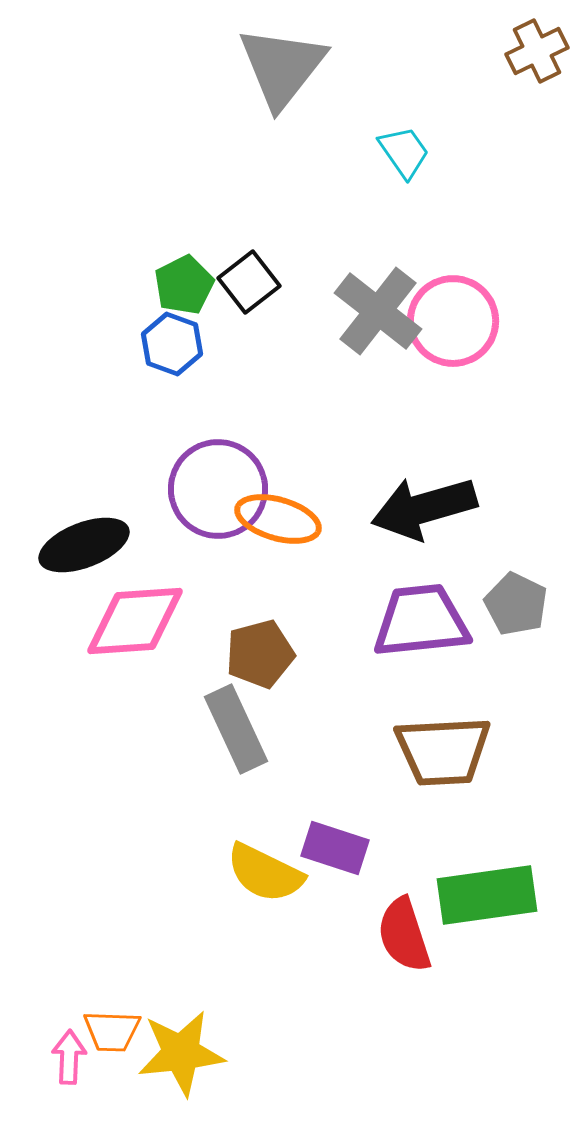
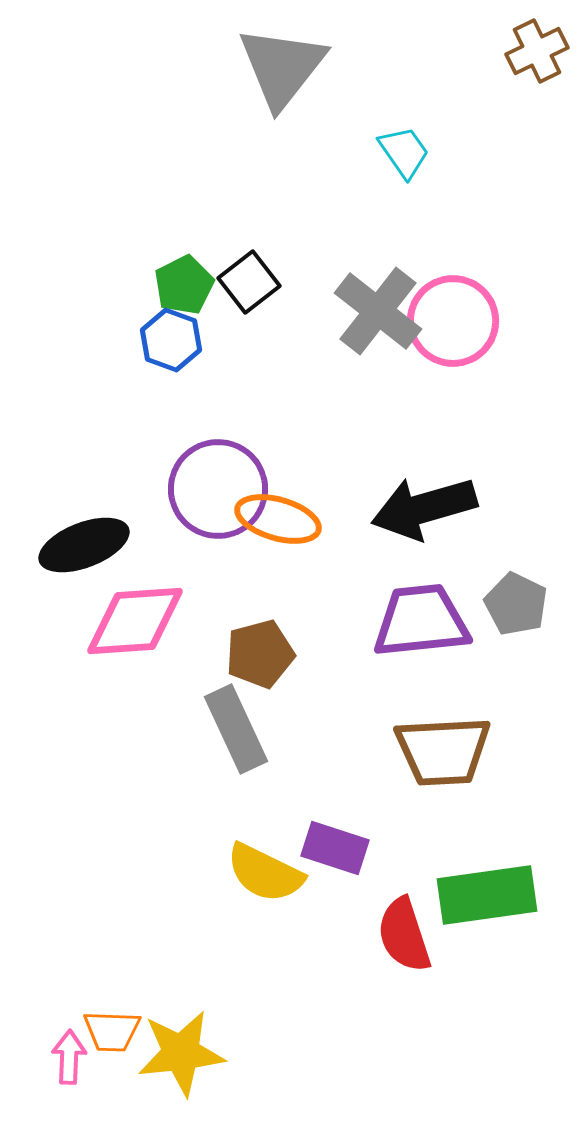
blue hexagon: moved 1 px left, 4 px up
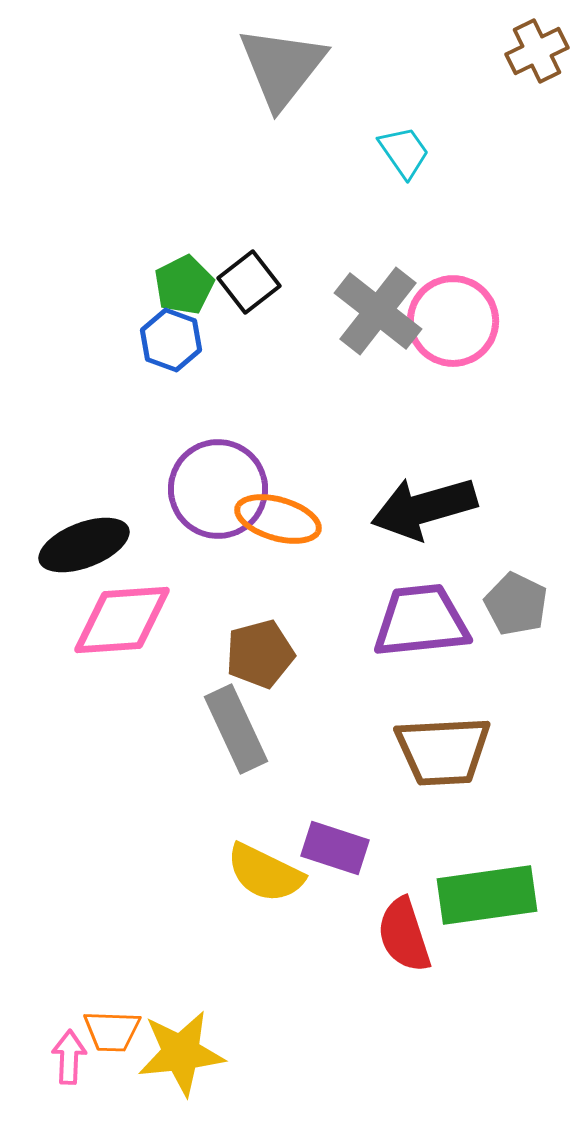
pink diamond: moved 13 px left, 1 px up
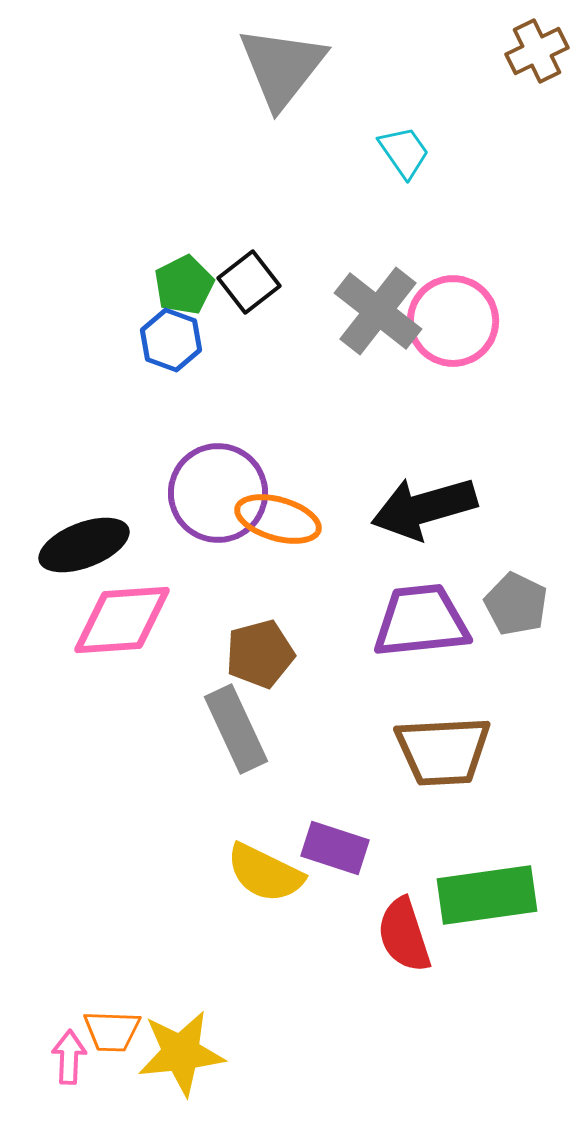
purple circle: moved 4 px down
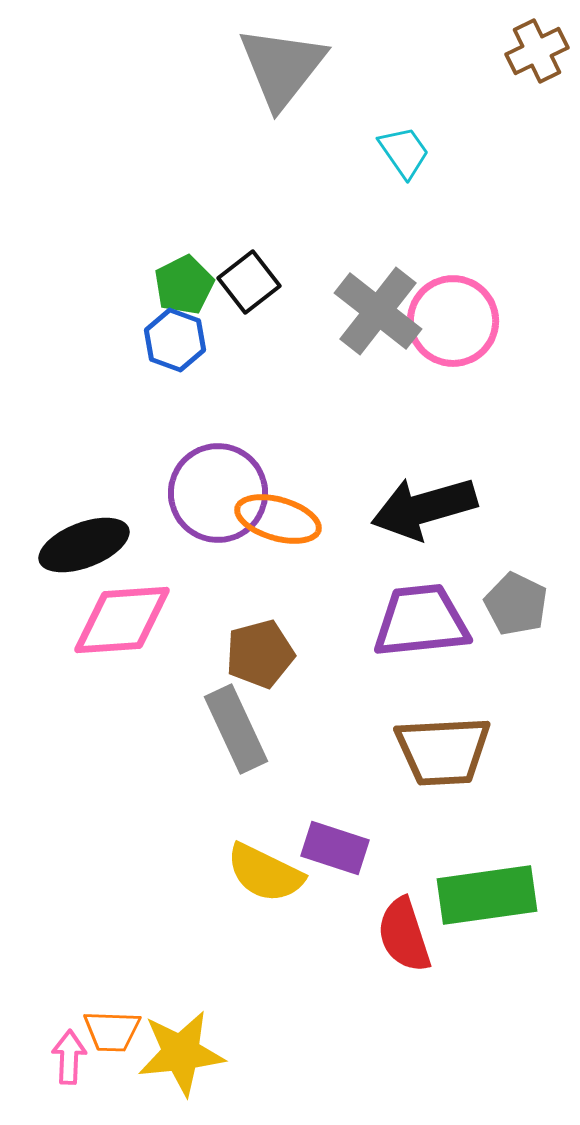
blue hexagon: moved 4 px right
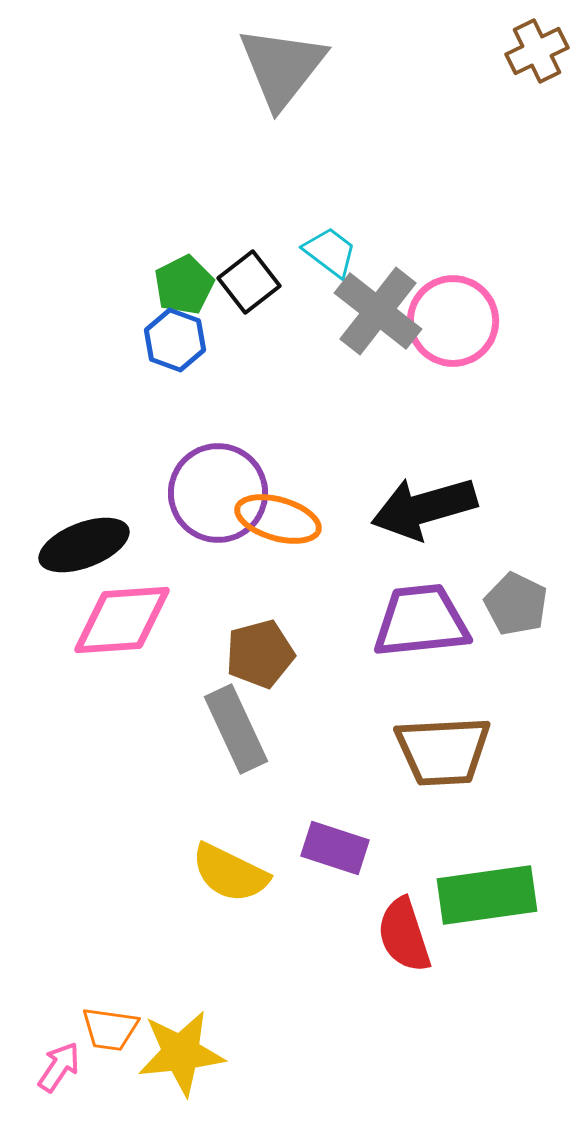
cyan trapezoid: moved 74 px left, 100 px down; rotated 18 degrees counterclockwise
yellow semicircle: moved 35 px left
orange trapezoid: moved 2 px left, 2 px up; rotated 6 degrees clockwise
pink arrow: moved 10 px left, 10 px down; rotated 32 degrees clockwise
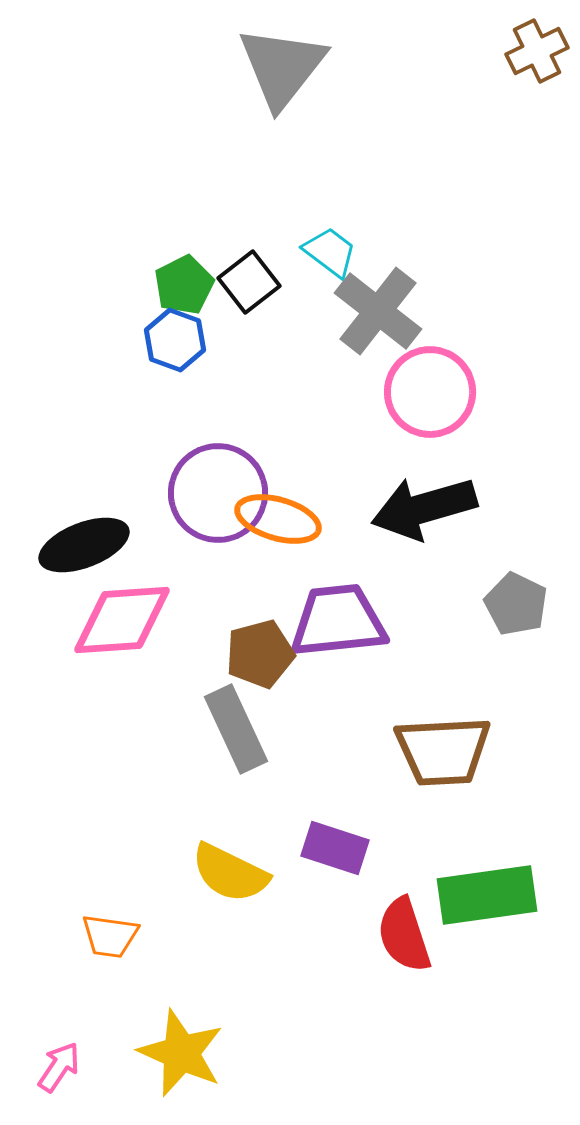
pink circle: moved 23 px left, 71 px down
purple trapezoid: moved 83 px left
orange trapezoid: moved 93 px up
yellow star: rotated 30 degrees clockwise
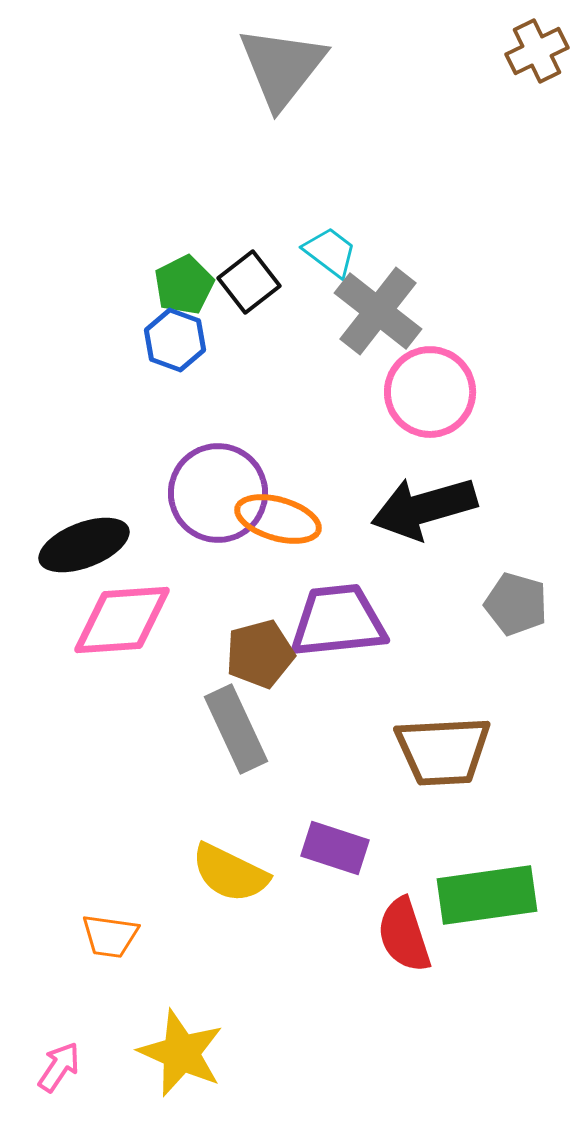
gray pentagon: rotated 10 degrees counterclockwise
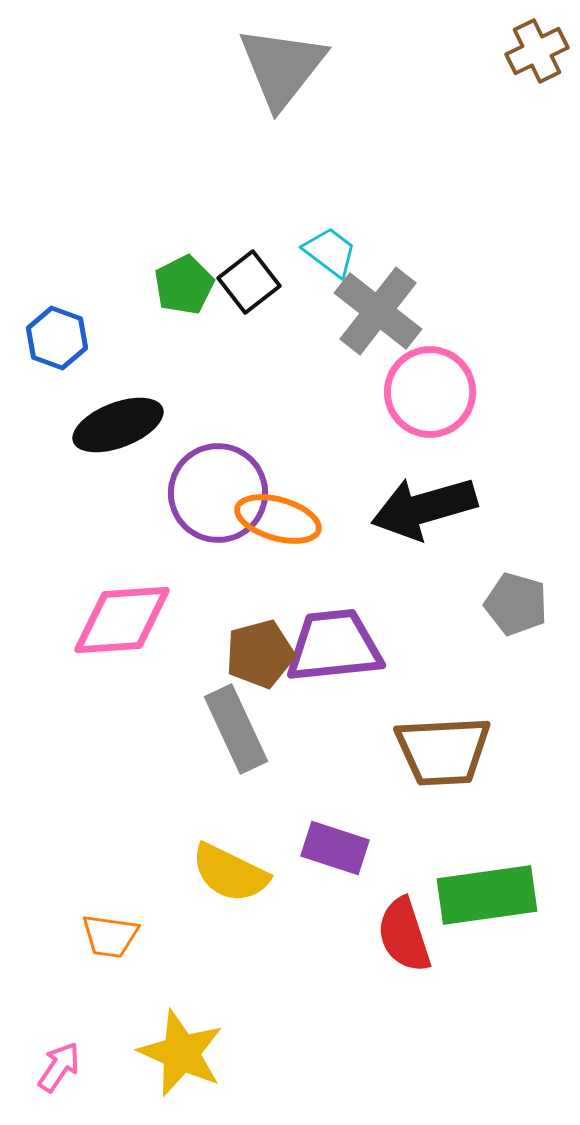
blue hexagon: moved 118 px left, 2 px up
black ellipse: moved 34 px right, 120 px up
purple trapezoid: moved 4 px left, 25 px down
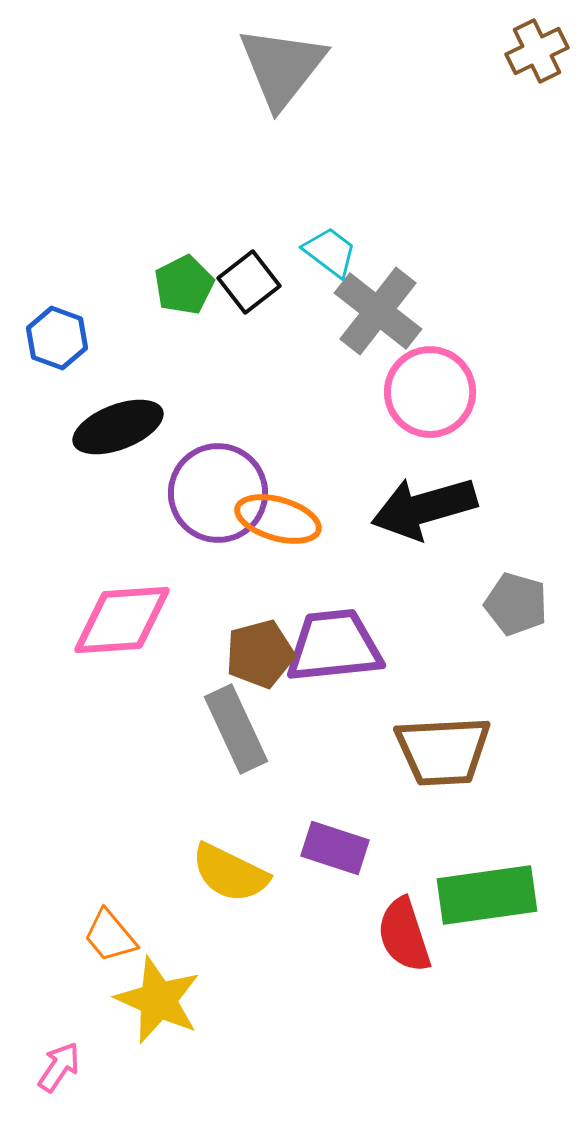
black ellipse: moved 2 px down
orange trapezoid: rotated 42 degrees clockwise
yellow star: moved 23 px left, 53 px up
